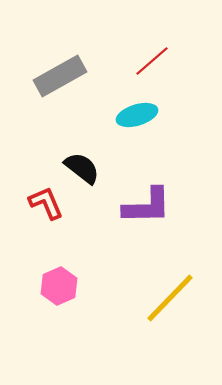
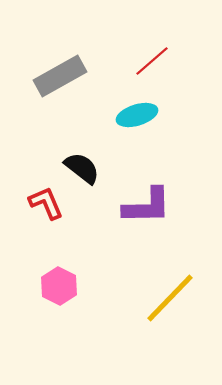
pink hexagon: rotated 9 degrees counterclockwise
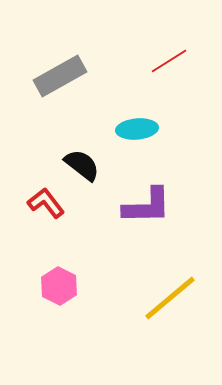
red line: moved 17 px right; rotated 9 degrees clockwise
cyan ellipse: moved 14 px down; rotated 12 degrees clockwise
black semicircle: moved 3 px up
red L-shape: rotated 15 degrees counterclockwise
yellow line: rotated 6 degrees clockwise
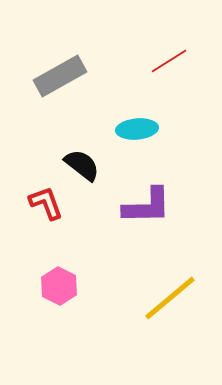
red L-shape: rotated 18 degrees clockwise
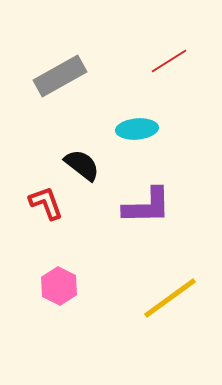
yellow line: rotated 4 degrees clockwise
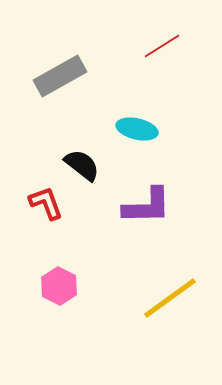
red line: moved 7 px left, 15 px up
cyan ellipse: rotated 18 degrees clockwise
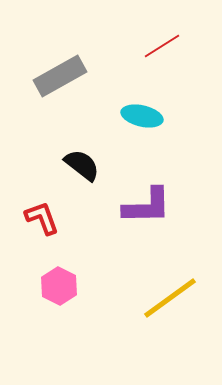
cyan ellipse: moved 5 px right, 13 px up
red L-shape: moved 4 px left, 15 px down
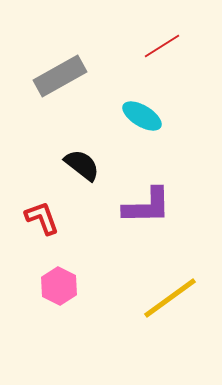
cyan ellipse: rotated 18 degrees clockwise
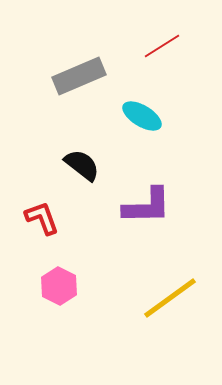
gray rectangle: moved 19 px right; rotated 6 degrees clockwise
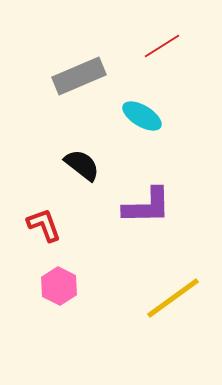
red L-shape: moved 2 px right, 7 px down
yellow line: moved 3 px right
